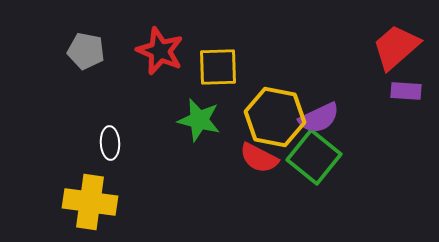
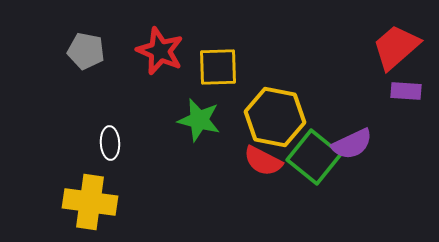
purple semicircle: moved 33 px right, 26 px down
red semicircle: moved 4 px right, 3 px down
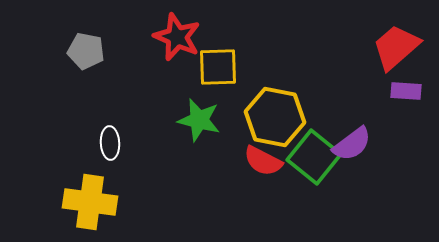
red star: moved 17 px right, 14 px up
purple semicircle: rotated 12 degrees counterclockwise
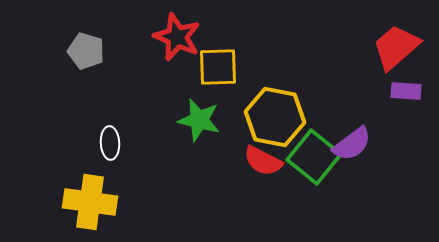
gray pentagon: rotated 6 degrees clockwise
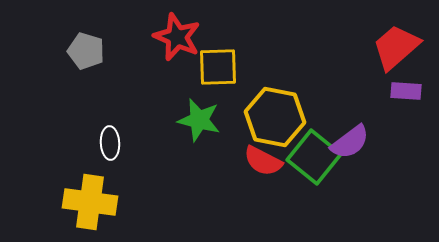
purple semicircle: moved 2 px left, 2 px up
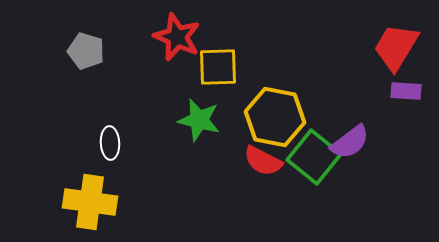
red trapezoid: rotated 18 degrees counterclockwise
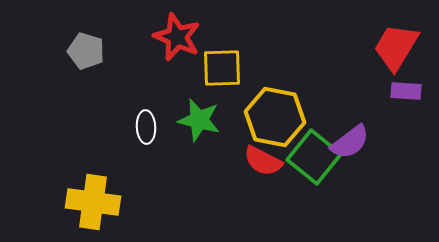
yellow square: moved 4 px right, 1 px down
white ellipse: moved 36 px right, 16 px up
yellow cross: moved 3 px right
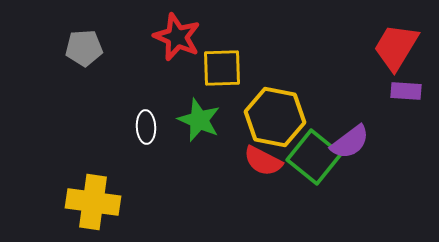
gray pentagon: moved 2 px left, 3 px up; rotated 21 degrees counterclockwise
green star: rotated 9 degrees clockwise
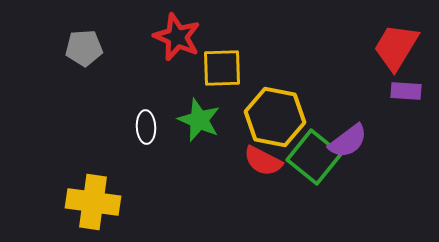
purple semicircle: moved 2 px left, 1 px up
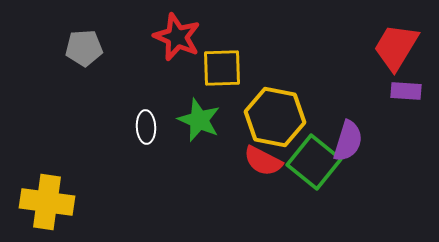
purple semicircle: rotated 36 degrees counterclockwise
green square: moved 5 px down
yellow cross: moved 46 px left
